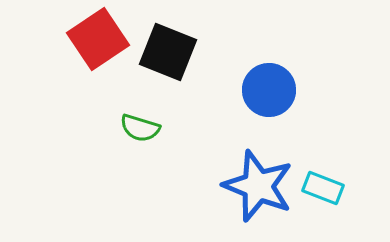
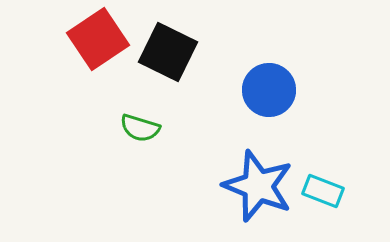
black square: rotated 4 degrees clockwise
cyan rectangle: moved 3 px down
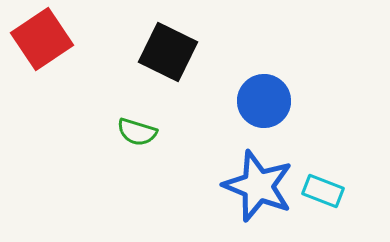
red square: moved 56 px left
blue circle: moved 5 px left, 11 px down
green semicircle: moved 3 px left, 4 px down
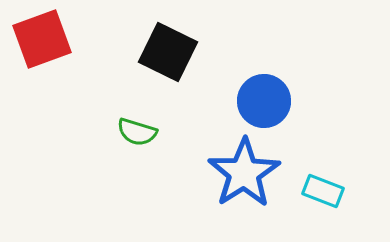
red square: rotated 14 degrees clockwise
blue star: moved 14 px left, 13 px up; rotated 18 degrees clockwise
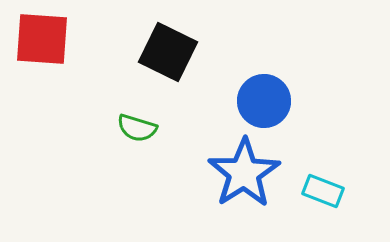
red square: rotated 24 degrees clockwise
green semicircle: moved 4 px up
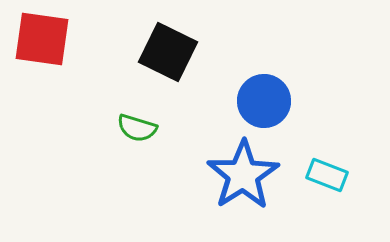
red square: rotated 4 degrees clockwise
blue star: moved 1 px left, 2 px down
cyan rectangle: moved 4 px right, 16 px up
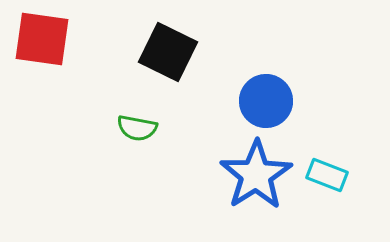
blue circle: moved 2 px right
green semicircle: rotated 6 degrees counterclockwise
blue star: moved 13 px right
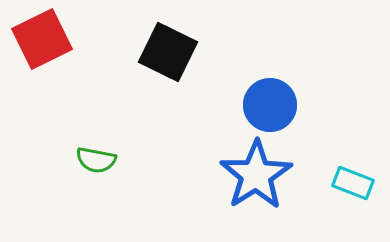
red square: rotated 34 degrees counterclockwise
blue circle: moved 4 px right, 4 px down
green semicircle: moved 41 px left, 32 px down
cyan rectangle: moved 26 px right, 8 px down
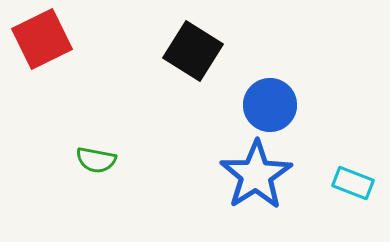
black square: moved 25 px right, 1 px up; rotated 6 degrees clockwise
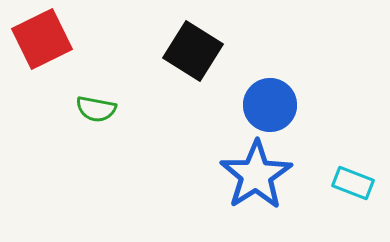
green semicircle: moved 51 px up
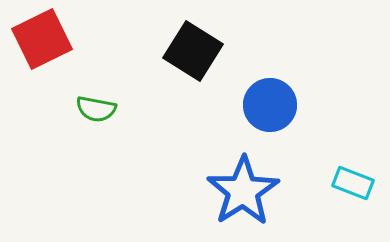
blue star: moved 13 px left, 16 px down
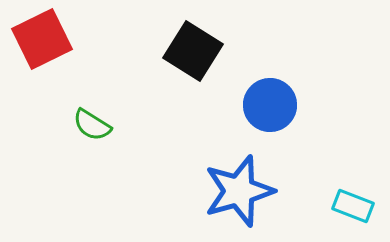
green semicircle: moved 4 px left, 16 px down; rotated 21 degrees clockwise
cyan rectangle: moved 23 px down
blue star: moved 4 px left; rotated 16 degrees clockwise
